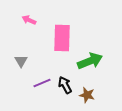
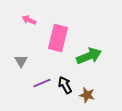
pink rectangle: moved 4 px left; rotated 12 degrees clockwise
green arrow: moved 1 px left, 5 px up
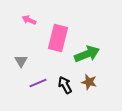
green arrow: moved 2 px left, 2 px up
purple line: moved 4 px left
brown star: moved 2 px right, 13 px up
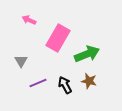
pink rectangle: rotated 16 degrees clockwise
brown star: moved 1 px up
